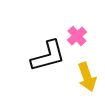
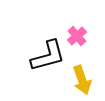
yellow arrow: moved 5 px left, 3 px down
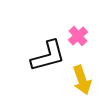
pink cross: moved 1 px right
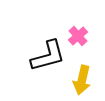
yellow arrow: rotated 32 degrees clockwise
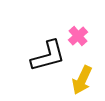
yellow arrow: rotated 12 degrees clockwise
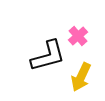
yellow arrow: moved 1 px left, 3 px up
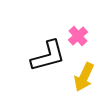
yellow arrow: moved 3 px right
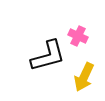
pink cross: rotated 24 degrees counterclockwise
